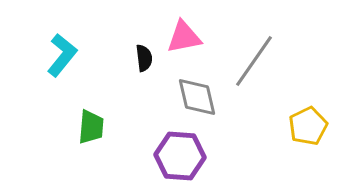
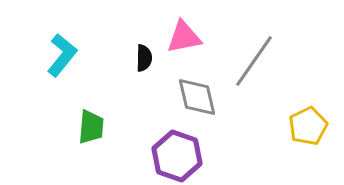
black semicircle: rotated 8 degrees clockwise
purple hexagon: moved 3 px left; rotated 15 degrees clockwise
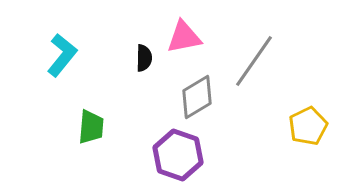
gray diamond: rotated 72 degrees clockwise
purple hexagon: moved 1 px right, 1 px up
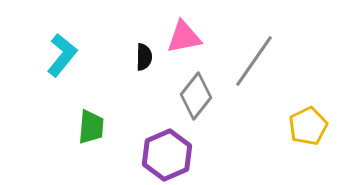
black semicircle: moved 1 px up
gray diamond: moved 1 px left, 1 px up; rotated 21 degrees counterclockwise
purple hexagon: moved 11 px left; rotated 18 degrees clockwise
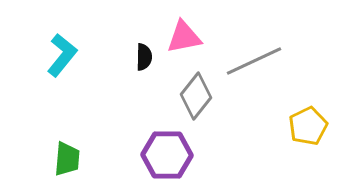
gray line: rotated 30 degrees clockwise
green trapezoid: moved 24 px left, 32 px down
purple hexagon: rotated 24 degrees clockwise
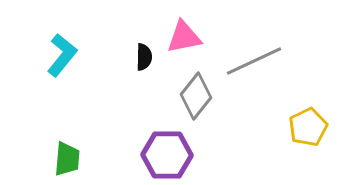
yellow pentagon: moved 1 px down
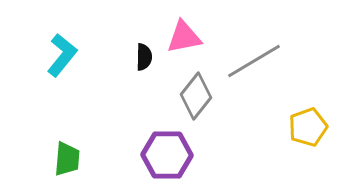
gray line: rotated 6 degrees counterclockwise
yellow pentagon: rotated 6 degrees clockwise
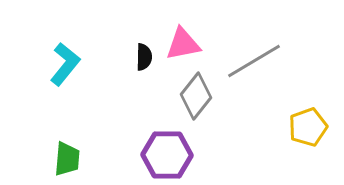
pink triangle: moved 1 px left, 7 px down
cyan L-shape: moved 3 px right, 9 px down
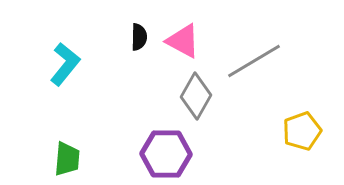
pink triangle: moved 3 px up; rotated 39 degrees clockwise
black semicircle: moved 5 px left, 20 px up
gray diamond: rotated 9 degrees counterclockwise
yellow pentagon: moved 6 px left, 4 px down
purple hexagon: moved 1 px left, 1 px up
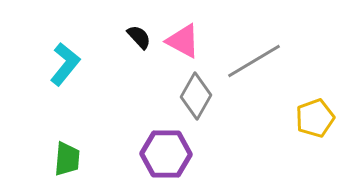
black semicircle: rotated 44 degrees counterclockwise
yellow pentagon: moved 13 px right, 13 px up
